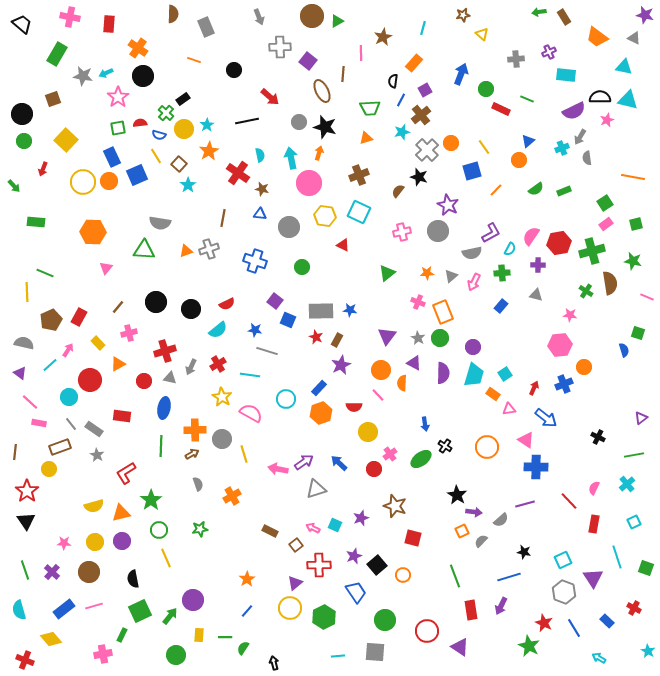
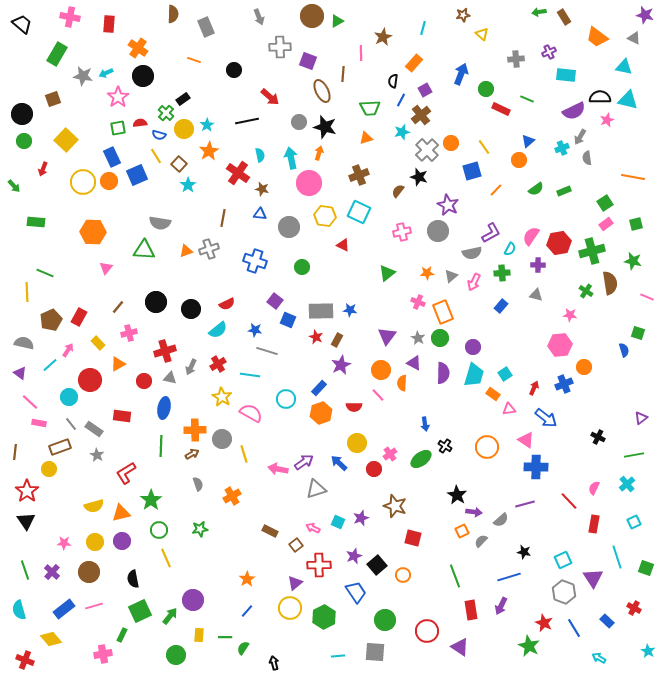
purple square at (308, 61): rotated 18 degrees counterclockwise
yellow circle at (368, 432): moved 11 px left, 11 px down
cyan square at (335, 525): moved 3 px right, 3 px up
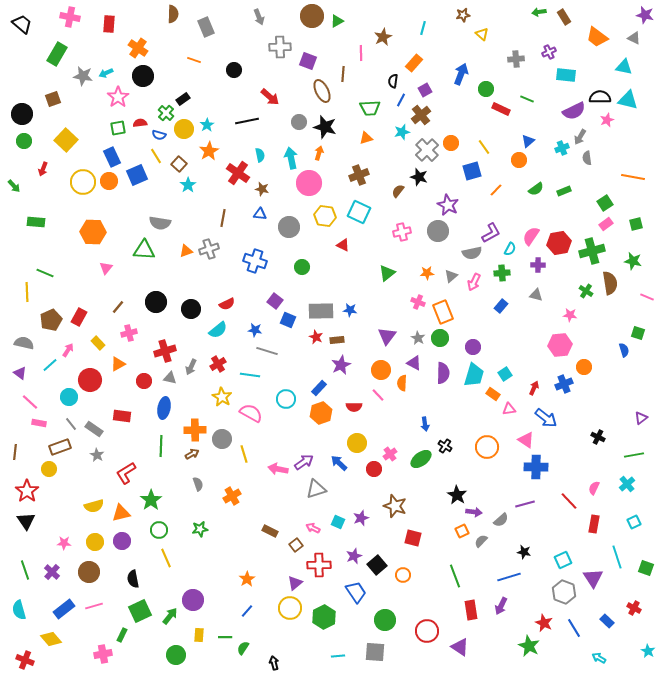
brown rectangle at (337, 340): rotated 56 degrees clockwise
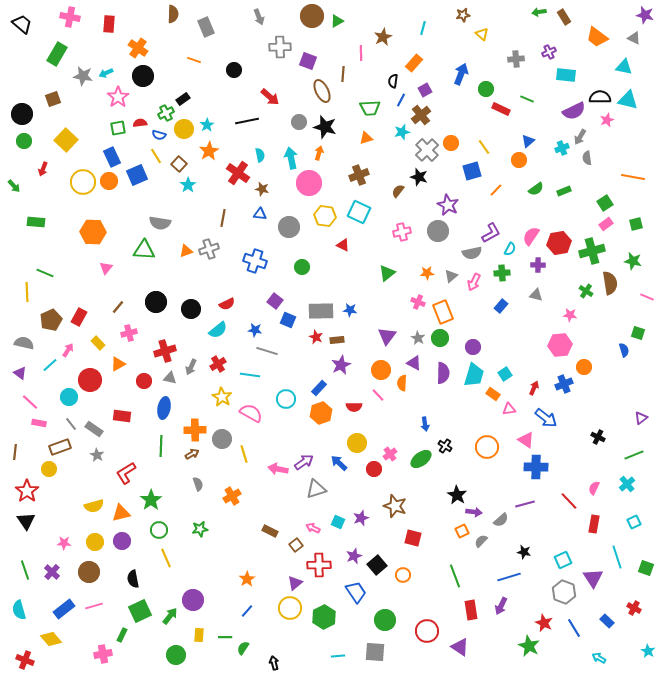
green cross at (166, 113): rotated 21 degrees clockwise
green line at (634, 455): rotated 12 degrees counterclockwise
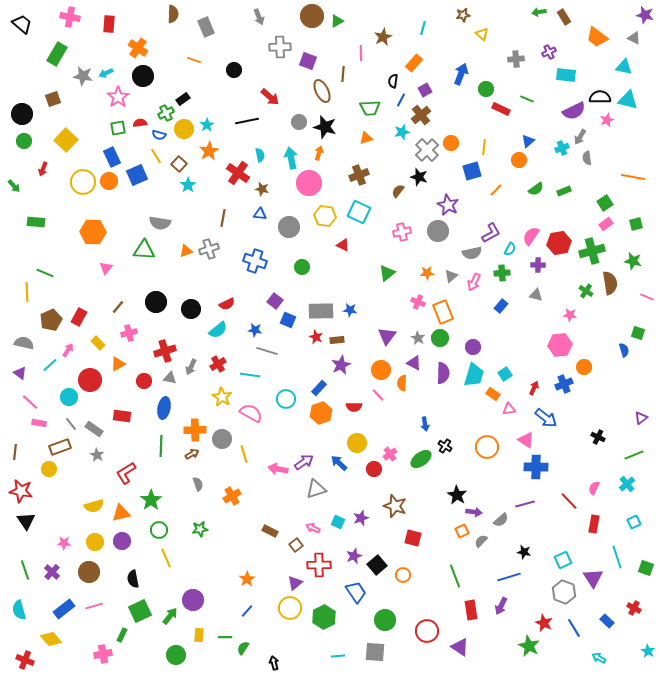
yellow line at (484, 147): rotated 42 degrees clockwise
red star at (27, 491): moved 6 px left; rotated 25 degrees counterclockwise
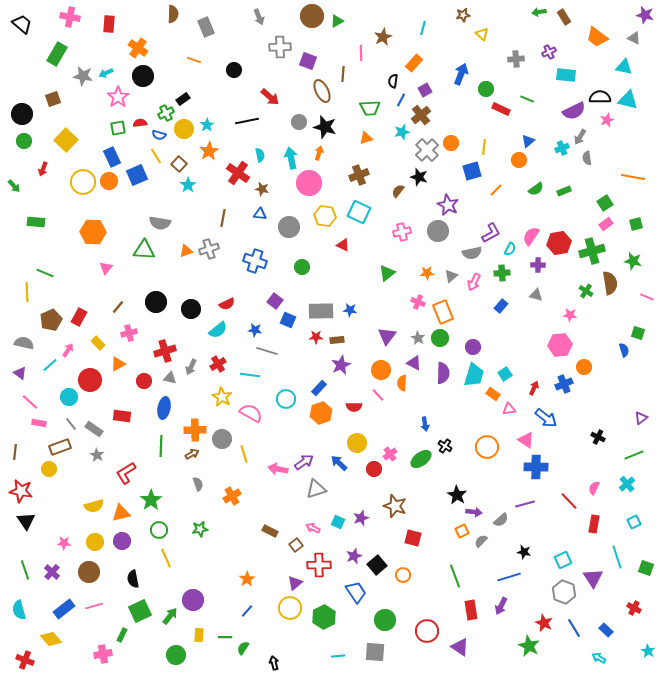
red star at (316, 337): rotated 24 degrees counterclockwise
blue rectangle at (607, 621): moved 1 px left, 9 px down
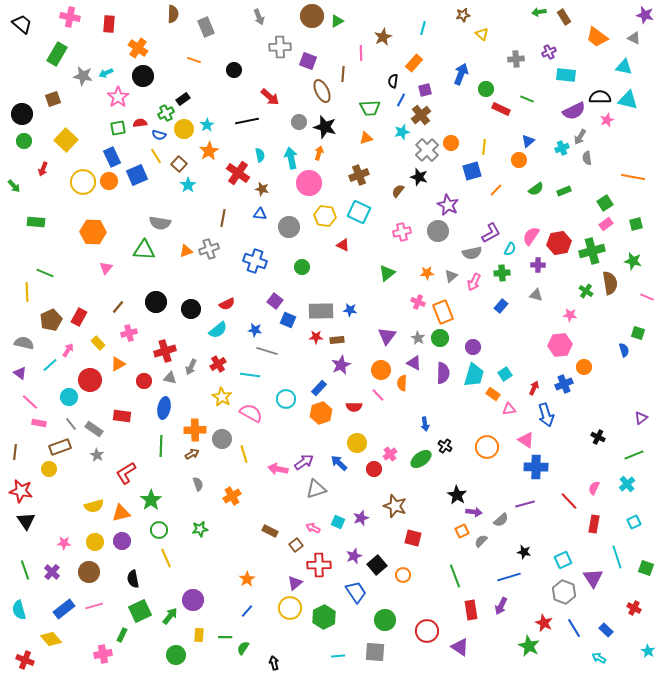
purple square at (425, 90): rotated 16 degrees clockwise
blue arrow at (546, 418): moved 3 px up; rotated 35 degrees clockwise
